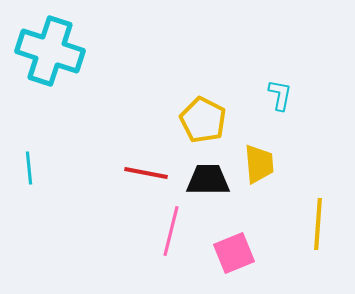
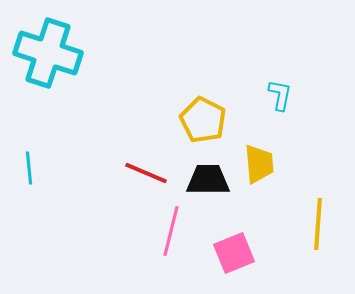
cyan cross: moved 2 px left, 2 px down
red line: rotated 12 degrees clockwise
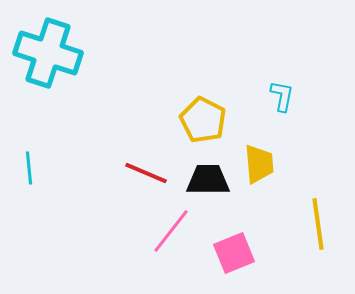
cyan L-shape: moved 2 px right, 1 px down
yellow line: rotated 12 degrees counterclockwise
pink line: rotated 24 degrees clockwise
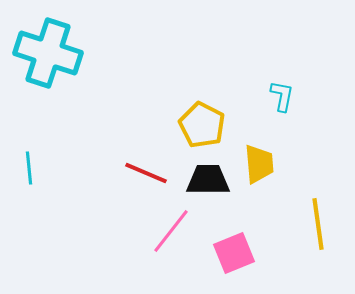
yellow pentagon: moved 1 px left, 5 px down
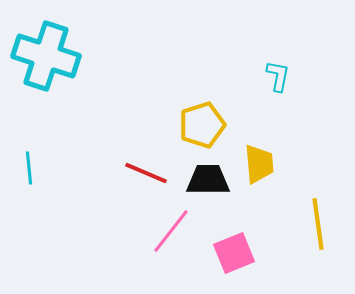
cyan cross: moved 2 px left, 3 px down
cyan L-shape: moved 4 px left, 20 px up
yellow pentagon: rotated 27 degrees clockwise
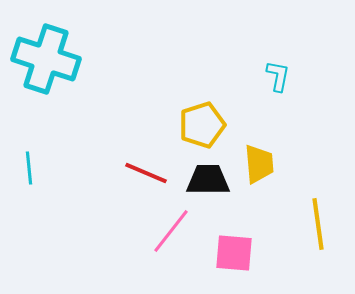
cyan cross: moved 3 px down
pink square: rotated 27 degrees clockwise
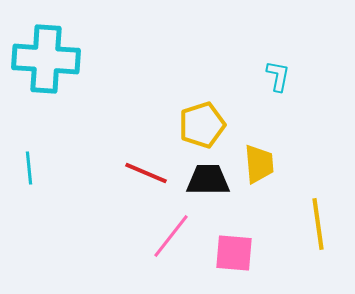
cyan cross: rotated 14 degrees counterclockwise
pink line: moved 5 px down
